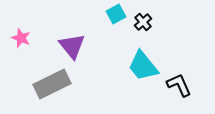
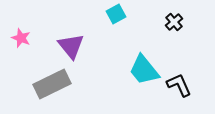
black cross: moved 31 px right
purple triangle: moved 1 px left
cyan trapezoid: moved 1 px right, 4 px down
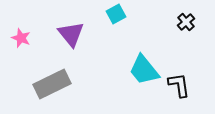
black cross: moved 12 px right
purple triangle: moved 12 px up
black L-shape: rotated 16 degrees clockwise
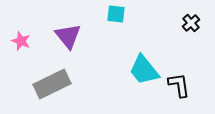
cyan square: rotated 36 degrees clockwise
black cross: moved 5 px right, 1 px down
purple triangle: moved 3 px left, 2 px down
pink star: moved 3 px down
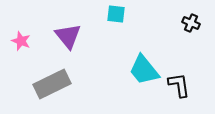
black cross: rotated 24 degrees counterclockwise
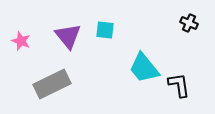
cyan square: moved 11 px left, 16 px down
black cross: moved 2 px left
cyan trapezoid: moved 2 px up
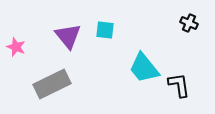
pink star: moved 5 px left, 6 px down
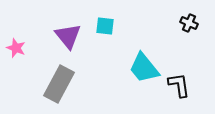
cyan square: moved 4 px up
pink star: moved 1 px down
gray rectangle: moved 7 px right; rotated 36 degrees counterclockwise
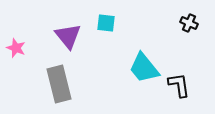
cyan square: moved 1 px right, 3 px up
gray rectangle: rotated 42 degrees counterclockwise
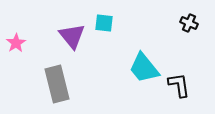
cyan square: moved 2 px left
purple triangle: moved 4 px right
pink star: moved 5 px up; rotated 18 degrees clockwise
gray rectangle: moved 2 px left
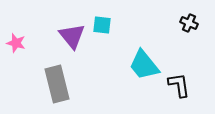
cyan square: moved 2 px left, 2 px down
pink star: rotated 24 degrees counterclockwise
cyan trapezoid: moved 3 px up
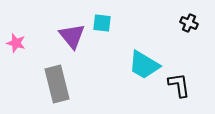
cyan square: moved 2 px up
cyan trapezoid: rotated 20 degrees counterclockwise
